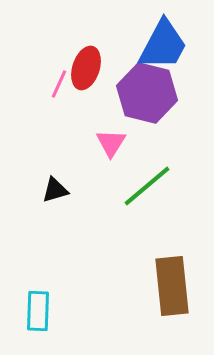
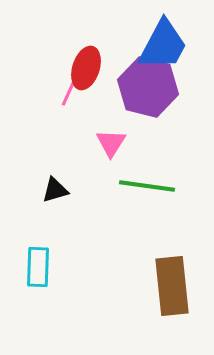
pink line: moved 10 px right, 8 px down
purple hexagon: moved 1 px right, 6 px up
green line: rotated 48 degrees clockwise
cyan rectangle: moved 44 px up
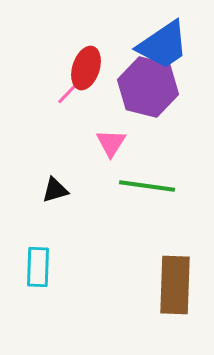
blue trapezoid: rotated 28 degrees clockwise
pink line: rotated 20 degrees clockwise
brown rectangle: moved 3 px right, 1 px up; rotated 8 degrees clockwise
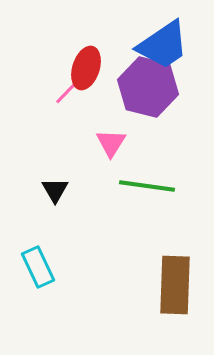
pink line: moved 2 px left
black triangle: rotated 44 degrees counterclockwise
cyan rectangle: rotated 27 degrees counterclockwise
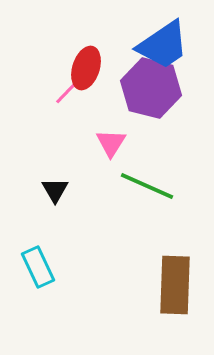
purple hexagon: moved 3 px right, 1 px down
green line: rotated 16 degrees clockwise
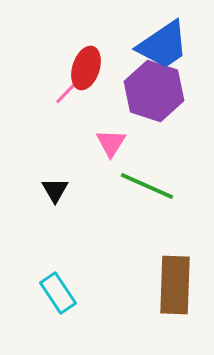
purple hexagon: moved 3 px right, 3 px down; rotated 4 degrees clockwise
cyan rectangle: moved 20 px right, 26 px down; rotated 9 degrees counterclockwise
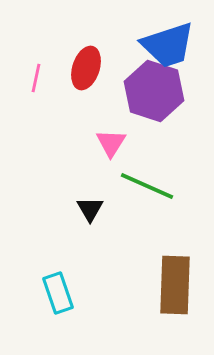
blue trapezoid: moved 5 px right; rotated 16 degrees clockwise
pink line: moved 31 px left, 14 px up; rotated 32 degrees counterclockwise
black triangle: moved 35 px right, 19 px down
cyan rectangle: rotated 15 degrees clockwise
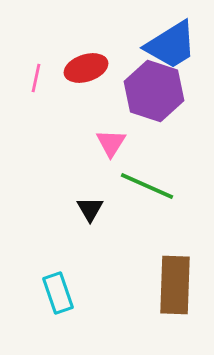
blue trapezoid: moved 3 px right; rotated 14 degrees counterclockwise
red ellipse: rotated 54 degrees clockwise
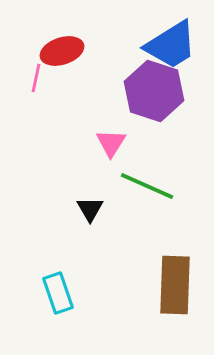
red ellipse: moved 24 px left, 17 px up
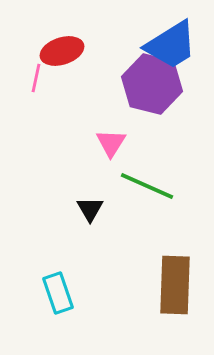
purple hexagon: moved 2 px left, 7 px up; rotated 4 degrees counterclockwise
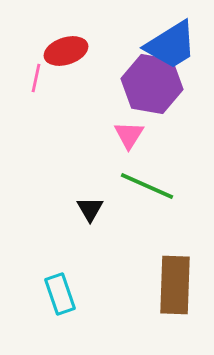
red ellipse: moved 4 px right
purple hexagon: rotated 4 degrees counterclockwise
pink triangle: moved 18 px right, 8 px up
cyan rectangle: moved 2 px right, 1 px down
